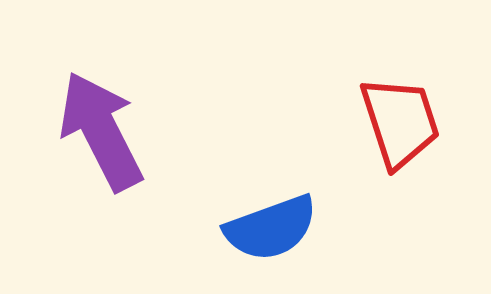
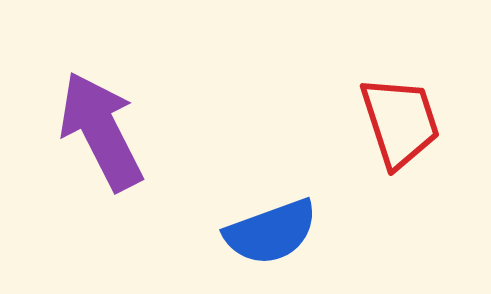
blue semicircle: moved 4 px down
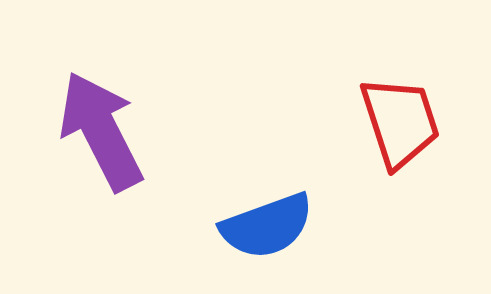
blue semicircle: moved 4 px left, 6 px up
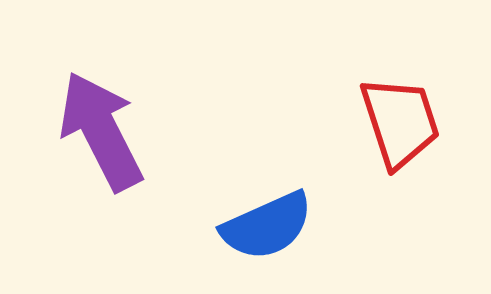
blue semicircle: rotated 4 degrees counterclockwise
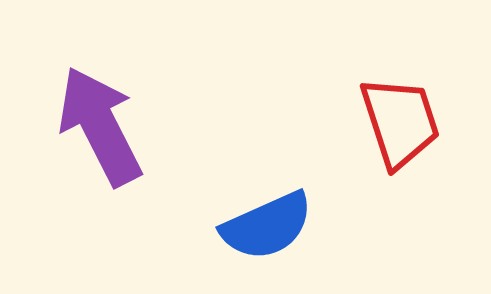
purple arrow: moved 1 px left, 5 px up
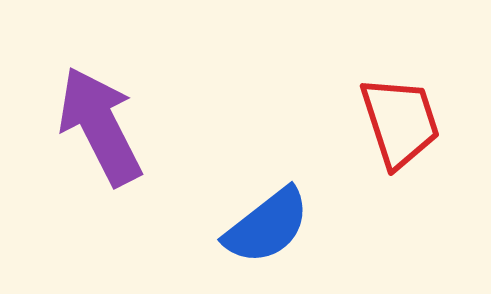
blue semicircle: rotated 14 degrees counterclockwise
